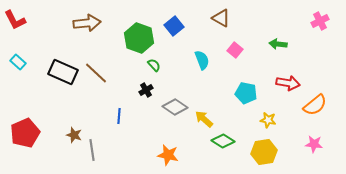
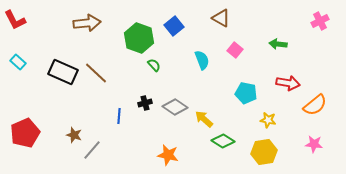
black cross: moved 1 px left, 13 px down; rotated 16 degrees clockwise
gray line: rotated 50 degrees clockwise
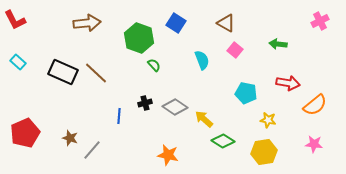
brown triangle: moved 5 px right, 5 px down
blue square: moved 2 px right, 3 px up; rotated 18 degrees counterclockwise
brown star: moved 4 px left, 3 px down
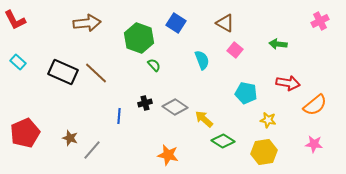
brown triangle: moved 1 px left
